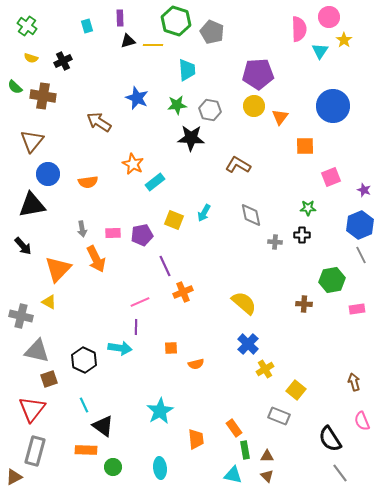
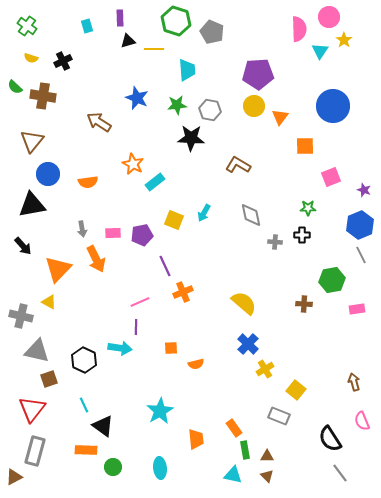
yellow line at (153, 45): moved 1 px right, 4 px down
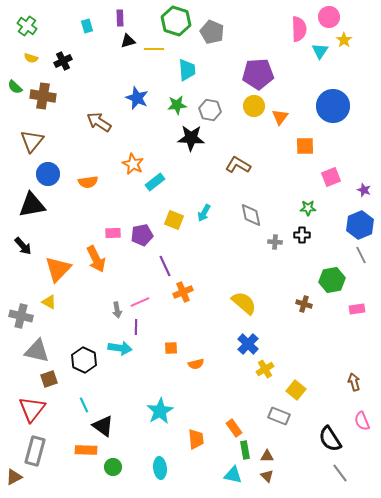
gray arrow at (82, 229): moved 35 px right, 81 px down
brown cross at (304, 304): rotated 14 degrees clockwise
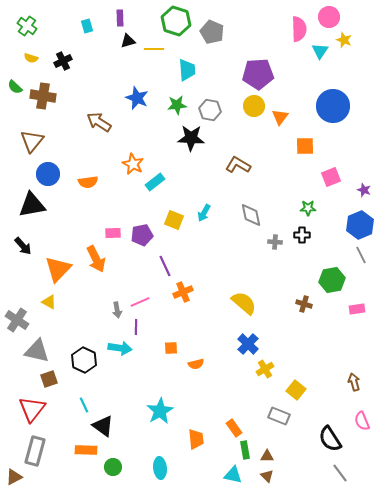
yellow star at (344, 40): rotated 14 degrees counterclockwise
gray cross at (21, 316): moved 4 px left, 4 px down; rotated 20 degrees clockwise
